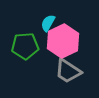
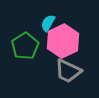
green pentagon: rotated 28 degrees counterclockwise
gray trapezoid: rotated 8 degrees counterclockwise
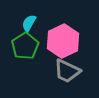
cyan semicircle: moved 19 px left
gray trapezoid: moved 1 px left
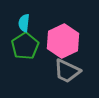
cyan semicircle: moved 5 px left; rotated 24 degrees counterclockwise
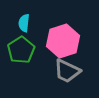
pink hexagon: rotated 8 degrees clockwise
green pentagon: moved 4 px left, 4 px down
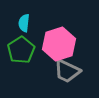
pink hexagon: moved 4 px left, 3 px down
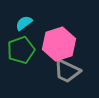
cyan semicircle: rotated 48 degrees clockwise
green pentagon: rotated 12 degrees clockwise
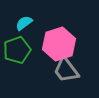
green pentagon: moved 4 px left
gray trapezoid: moved 1 px left, 1 px up; rotated 28 degrees clockwise
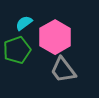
pink hexagon: moved 4 px left, 7 px up; rotated 12 degrees counterclockwise
gray trapezoid: moved 3 px left
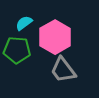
green pentagon: rotated 24 degrees clockwise
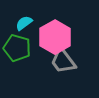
green pentagon: moved 2 px up; rotated 12 degrees clockwise
gray trapezoid: moved 9 px up
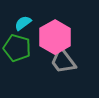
cyan semicircle: moved 1 px left
